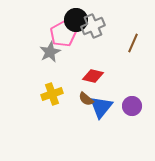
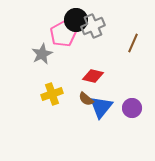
gray star: moved 8 px left, 2 px down
purple circle: moved 2 px down
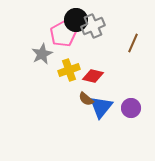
yellow cross: moved 17 px right, 24 px up
purple circle: moved 1 px left
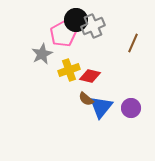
red diamond: moved 3 px left
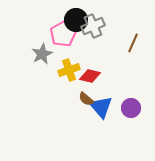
blue triangle: rotated 20 degrees counterclockwise
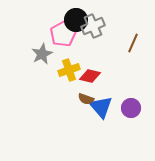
brown semicircle: rotated 21 degrees counterclockwise
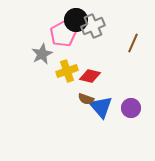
yellow cross: moved 2 px left, 1 px down
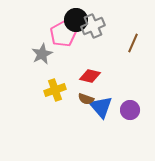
yellow cross: moved 12 px left, 19 px down
purple circle: moved 1 px left, 2 px down
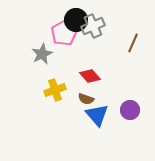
pink pentagon: moved 1 px right, 1 px up
red diamond: rotated 35 degrees clockwise
blue triangle: moved 4 px left, 8 px down
